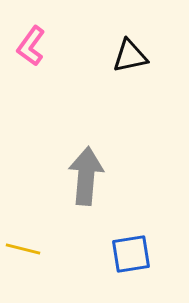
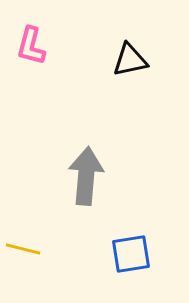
pink L-shape: rotated 21 degrees counterclockwise
black triangle: moved 4 px down
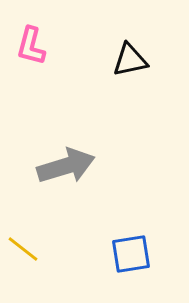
gray arrow: moved 20 px left, 10 px up; rotated 68 degrees clockwise
yellow line: rotated 24 degrees clockwise
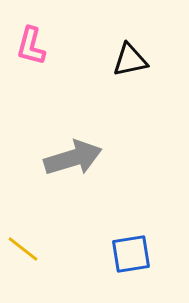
gray arrow: moved 7 px right, 8 px up
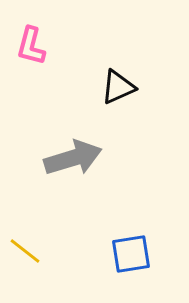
black triangle: moved 12 px left, 27 px down; rotated 12 degrees counterclockwise
yellow line: moved 2 px right, 2 px down
